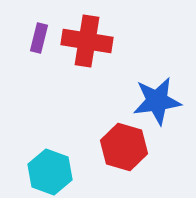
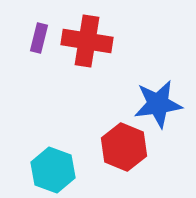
blue star: moved 1 px right, 3 px down
red hexagon: rotated 6 degrees clockwise
cyan hexagon: moved 3 px right, 2 px up
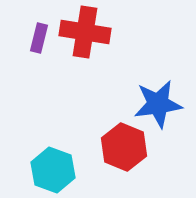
red cross: moved 2 px left, 9 px up
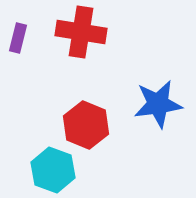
red cross: moved 4 px left
purple rectangle: moved 21 px left
red hexagon: moved 38 px left, 22 px up
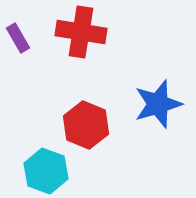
purple rectangle: rotated 44 degrees counterclockwise
blue star: rotated 9 degrees counterclockwise
cyan hexagon: moved 7 px left, 1 px down
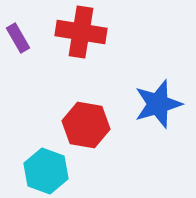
red hexagon: rotated 12 degrees counterclockwise
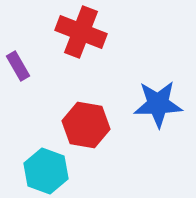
red cross: rotated 12 degrees clockwise
purple rectangle: moved 28 px down
blue star: rotated 15 degrees clockwise
